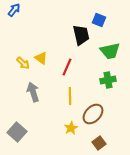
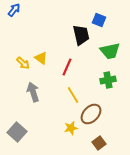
yellow line: moved 3 px right, 1 px up; rotated 30 degrees counterclockwise
brown ellipse: moved 2 px left
yellow star: rotated 16 degrees clockwise
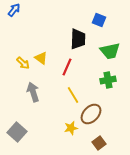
black trapezoid: moved 3 px left, 4 px down; rotated 15 degrees clockwise
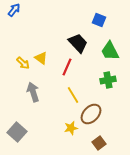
black trapezoid: moved 4 px down; rotated 45 degrees counterclockwise
green trapezoid: rotated 75 degrees clockwise
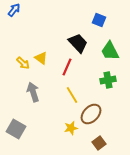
yellow line: moved 1 px left
gray square: moved 1 px left, 3 px up; rotated 12 degrees counterclockwise
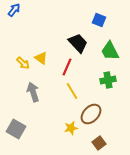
yellow line: moved 4 px up
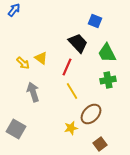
blue square: moved 4 px left, 1 px down
green trapezoid: moved 3 px left, 2 px down
brown square: moved 1 px right, 1 px down
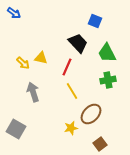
blue arrow: moved 3 px down; rotated 88 degrees clockwise
yellow triangle: rotated 24 degrees counterclockwise
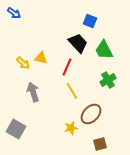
blue square: moved 5 px left
green trapezoid: moved 3 px left, 3 px up
green cross: rotated 21 degrees counterclockwise
brown square: rotated 24 degrees clockwise
